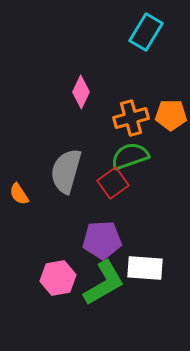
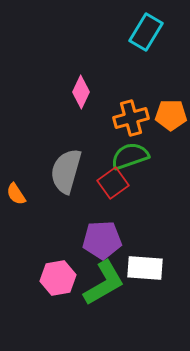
orange semicircle: moved 3 px left
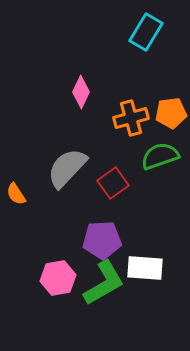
orange pentagon: moved 2 px up; rotated 8 degrees counterclockwise
green semicircle: moved 30 px right
gray semicircle: moved 1 px right, 3 px up; rotated 27 degrees clockwise
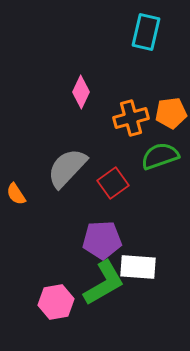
cyan rectangle: rotated 18 degrees counterclockwise
white rectangle: moved 7 px left, 1 px up
pink hexagon: moved 2 px left, 24 px down
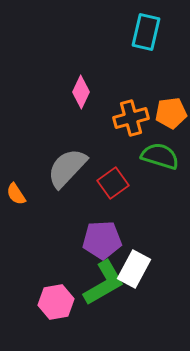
green semicircle: rotated 36 degrees clockwise
white rectangle: moved 4 px left, 2 px down; rotated 66 degrees counterclockwise
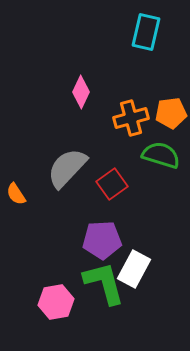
green semicircle: moved 1 px right, 1 px up
red square: moved 1 px left, 1 px down
green L-shape: rotated 75 degrees counterclockwise
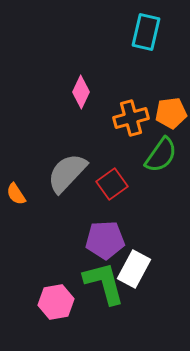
green semicircle: rotated 108 degrees clockwise
gray semicircle: moved 5 px down
purple pentagon: moved 3 px right
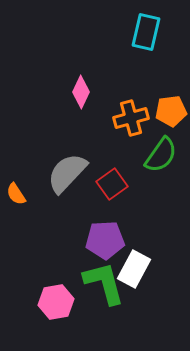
orange pentagon: moved 2 px up
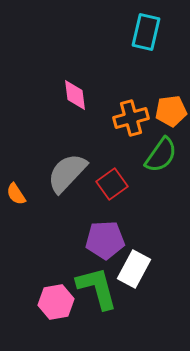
pink diamond: moved 6 px left, 3 px down; rotated 32 degrees counterclockwise
green L-shape: moved 7 px left, 5 px down
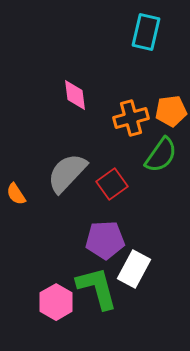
pink hexagon: rotated 20 degrees counterclockwise
